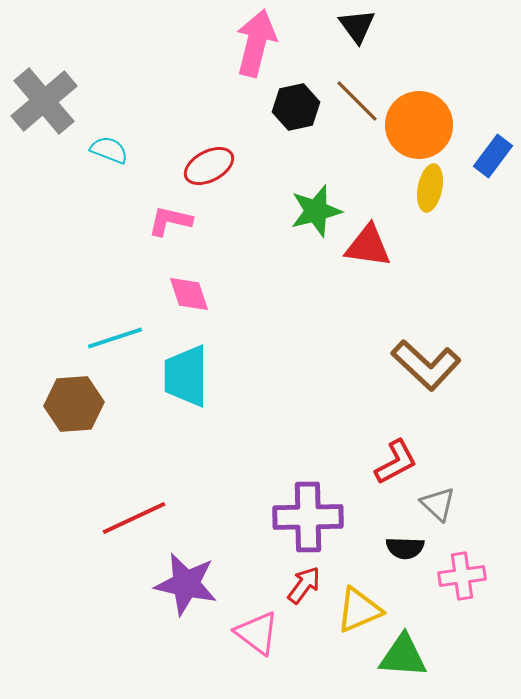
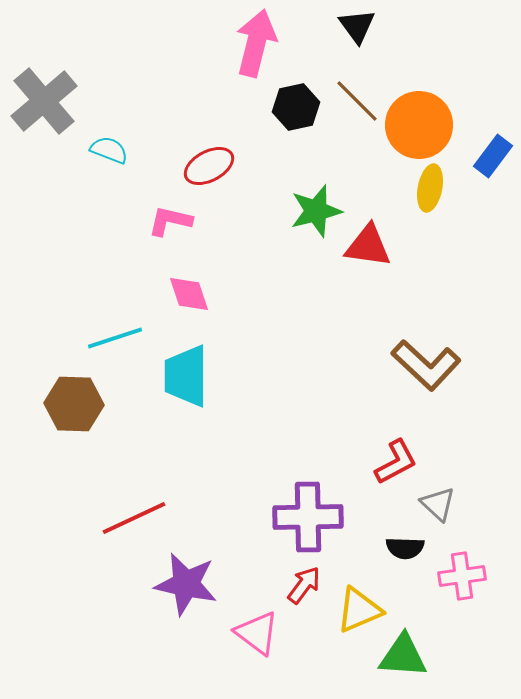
brown hexagon: rotated 6 degrees clockwise
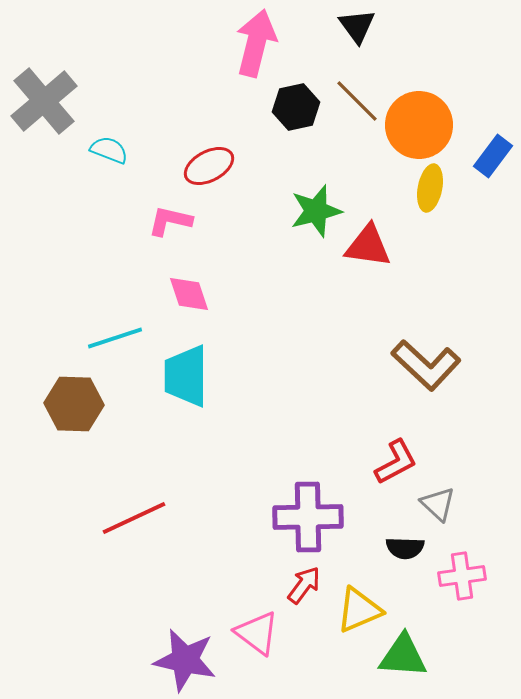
purple star: moved 1 px left, 76 px down
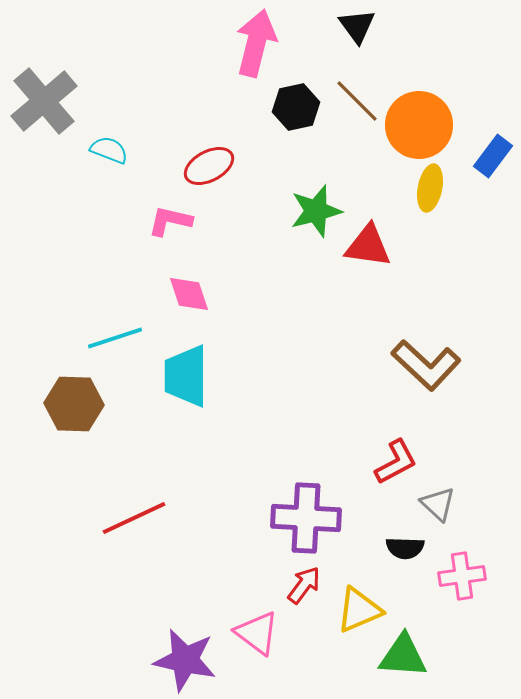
purple cross: moved 2 px left, 1 px down; rotated 4 degrees clockwise
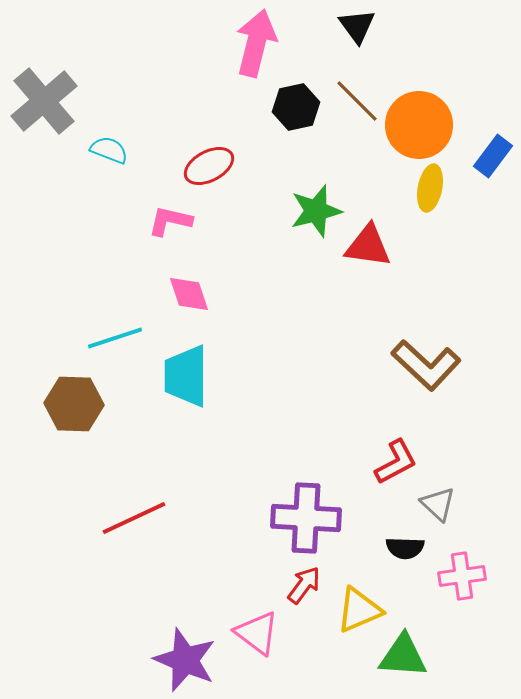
purple star: rotated 10 degrees clockwise
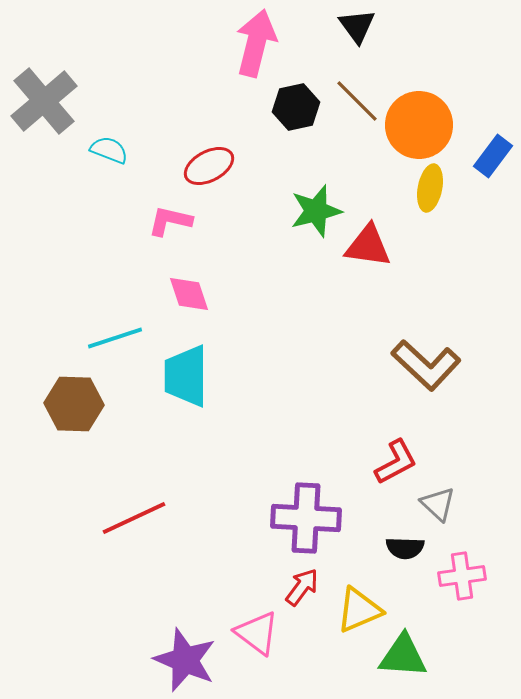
red arrow: moved 2 px left, 2 px down
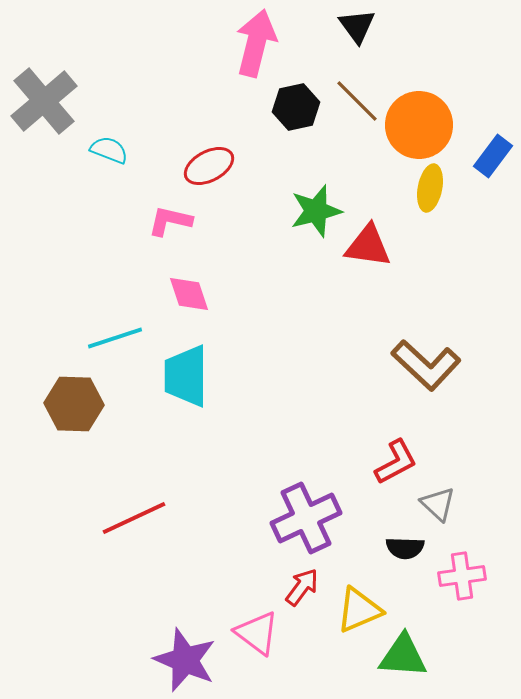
purple cross: rotated 28 degrees counterclockwise
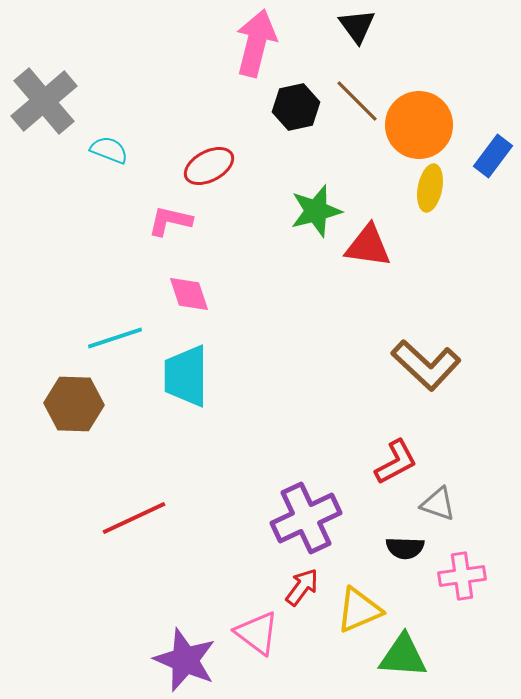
gray triangle: rotated 24 degrees counterclockwise
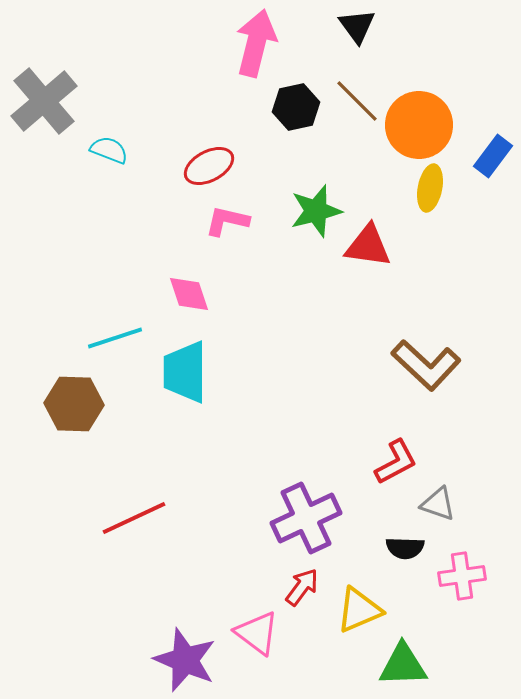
pink L-shape: moved 57 px right
cyan trapezoid: moved 1 px left, 4 px up
green triangle: moved 9 px down; rotated 6 degrees counterclockwise
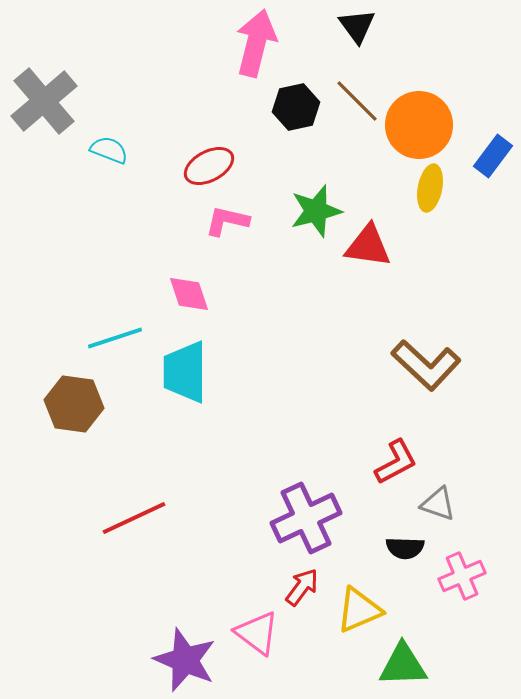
brown hexagon: rotated 6 degrees clockwise
pink cross: rotated 15 degrees counterclockwise
